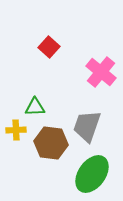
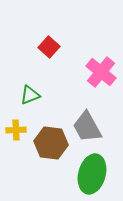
green triangle: moved 5 px left, 12 px up; rotated 20 degrees counterclockwise
gray trapezoid: moved 1 px down; rotated 48 degrees counterclockwise
green ellipse: rotated 21 degrees counterclockwise
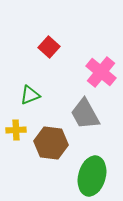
gray trapezoid: moved 2 px left, 13 px up
green ellipse: moved 2 px down
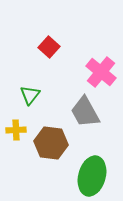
green triangle: rotated 30 degrees counterclockwise
gray trapezoid: moved 2 px up
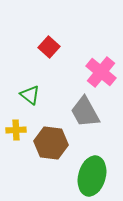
green triangle: rotated 30 degrees counterclockwise
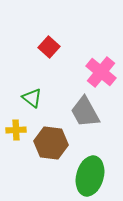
green triangle: moved 2 px right, 3 px down
green ellipse: moved 2 px left
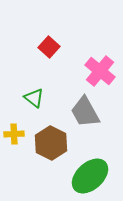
pink cross: moved 1 px left, 1 px up
green triangle: moved 2 px right
yellow cross: moved 2 px left, 4 px down
brown hexagon: rotated 20 degrees clockwise
green ellipse: rotated 33 degrees clockwise
